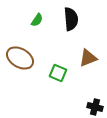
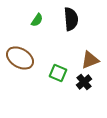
brown triangle: moved 2 px right, 2 px down
black cross: moved 11 px left, 25 px up; rotated 35 degrees clockwise
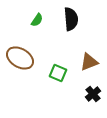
brown triangle: moved 1 px left, 2 px down
black cross: moved 9 px right, 12 px down
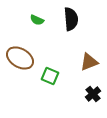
green semicircle: rotated 80 degrees clockwise
green square: moved 8 px left, 3 px down
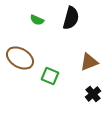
black semicircle: moved 1 px up; rotated 20 degrees clockwise
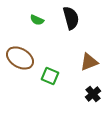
black semicircle: rotated 30 degrees counterclockwise
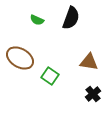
black semicircle: rotated 35 degrees clockwise
brown triangle: rotated 30 degrees clockwise
green square: rotated 12 degrees clockwise
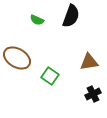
black semicircle: moved 2 px up
brown ellipse: moved 3 px left
brown triangle: rotated 18 degrees counterclockwise
black cross: rotated 14 degrees clockwise
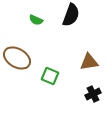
black semicircle: moved 1 px up
green semicircle: moved 1 px left
green square: rotated 12 degrees counterclockwise
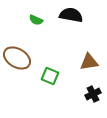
black semicircle: rotated 100 degrees counterclockwise
